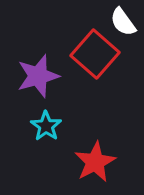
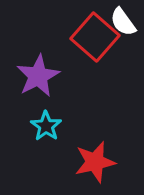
red square: moved 17 px up
purple star: rotated 12 degrees counterclockwise
red star: rotated 15 degrees clockwise
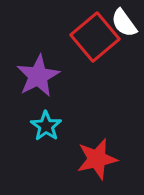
white semicircle: moved 1 px right, 1 px down
red square: rotated 9 degrees clockwise
red star: moved 2 px right, 3 px up
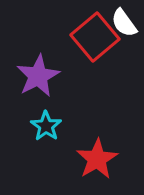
red star: rotated 18 degrees counterclockwise
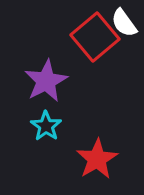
purple star: moved 8 px right, 5 px down
